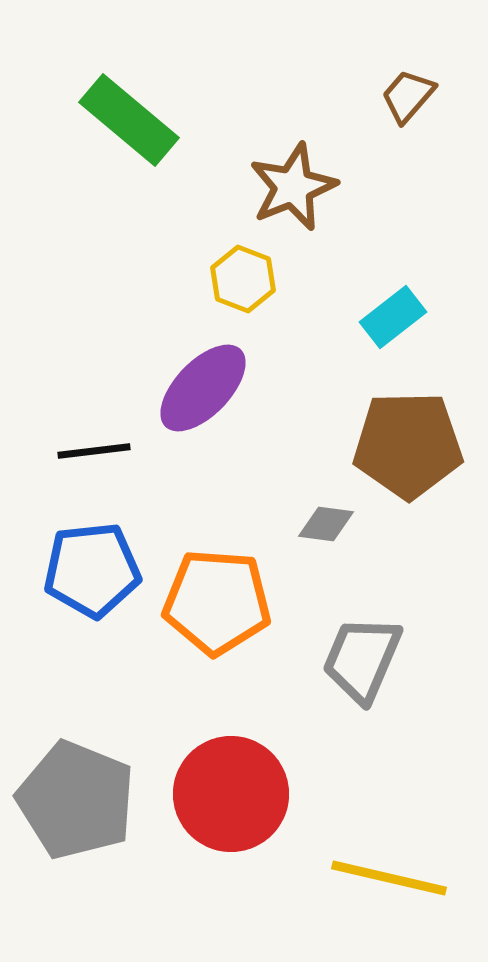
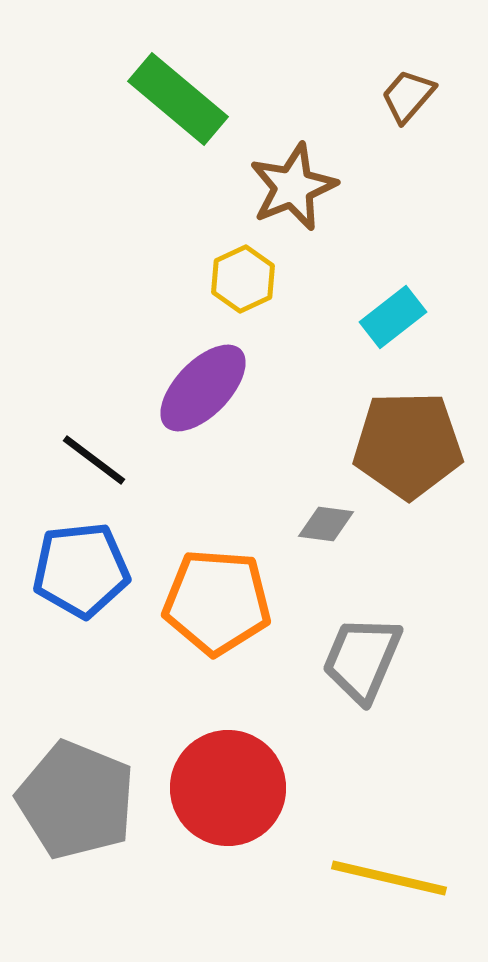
green rectangle: moved 49 px right, 21 px up
yellow hexagon: rotated 14 degrees clockwise
black line: moved 9 px down; rotated 44 degrees clockwise
blue pentagon: moved 11 px left
red circle: moved 3 px left, 6 px up
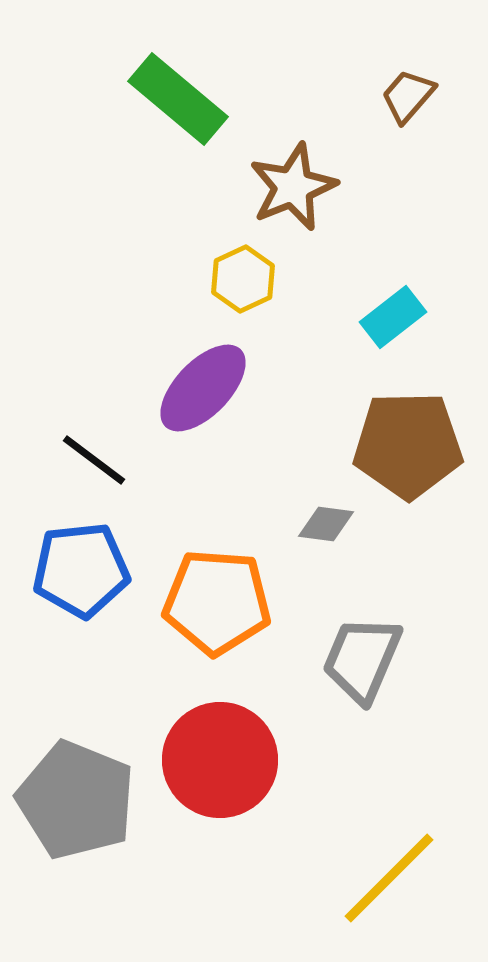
red circle: moved 8 px left, 28 px up
yellow line: rotated 58 degrees counterclockwise
